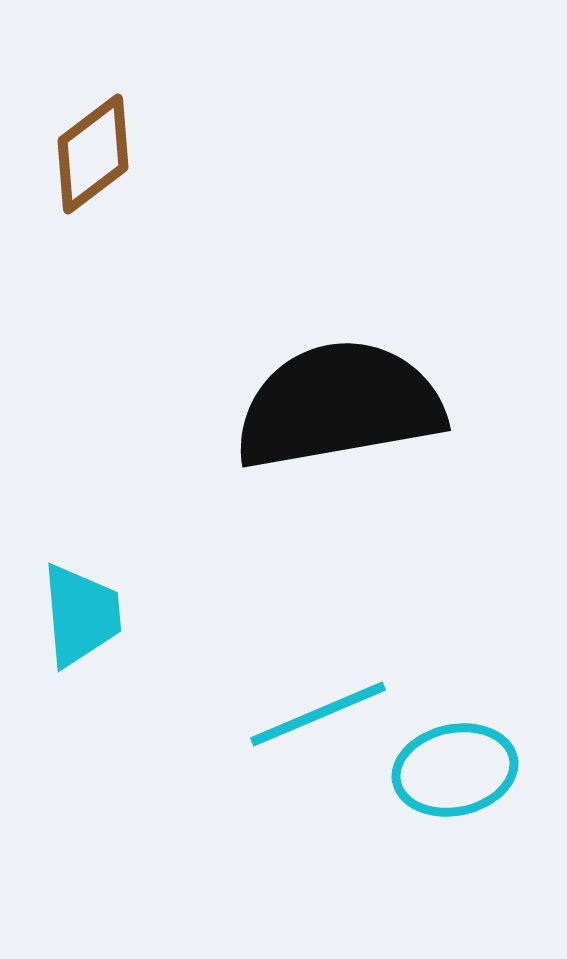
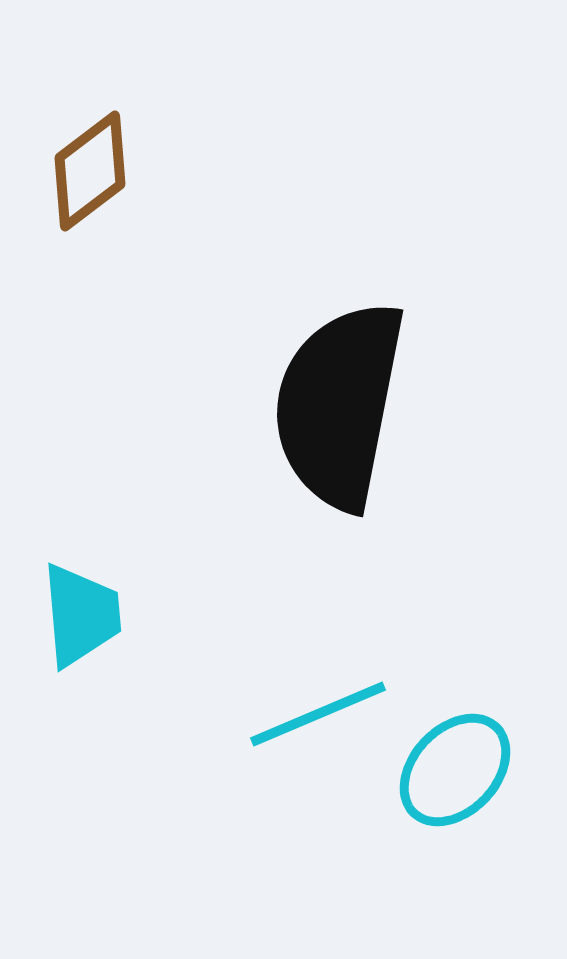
brown diamond: moved 3 px left, 17 px down
black semicircle: rotated 69 degrees counterclockwise
cyan ellipse: rotated 35 degrees counterclockwise
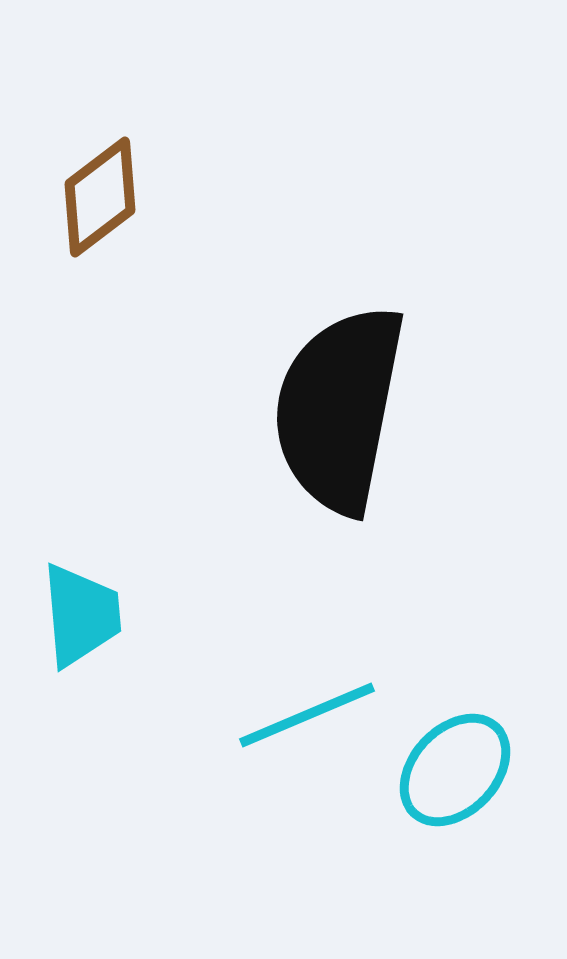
brown diamond: moved 10 px right, 26 px down
black semicircle: moved 4 px down
cyan line: moved 11 px left, 1 px down
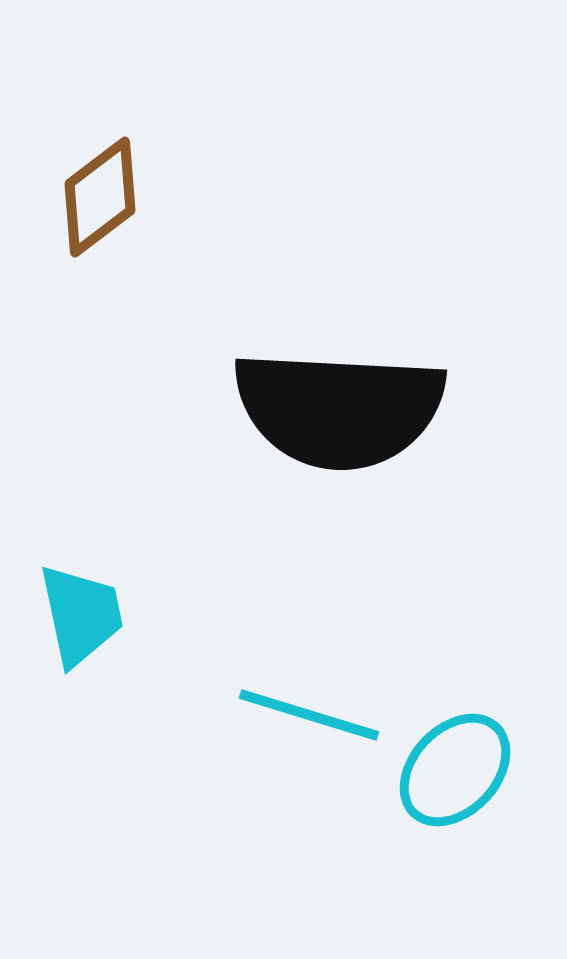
black semicircle: rotated 98 degrees counterclockwise
cyan trapezoid: rotated 7 degrees counterclockwise
cyan line: moved 2 px right; rotated 40 degrees clockwise
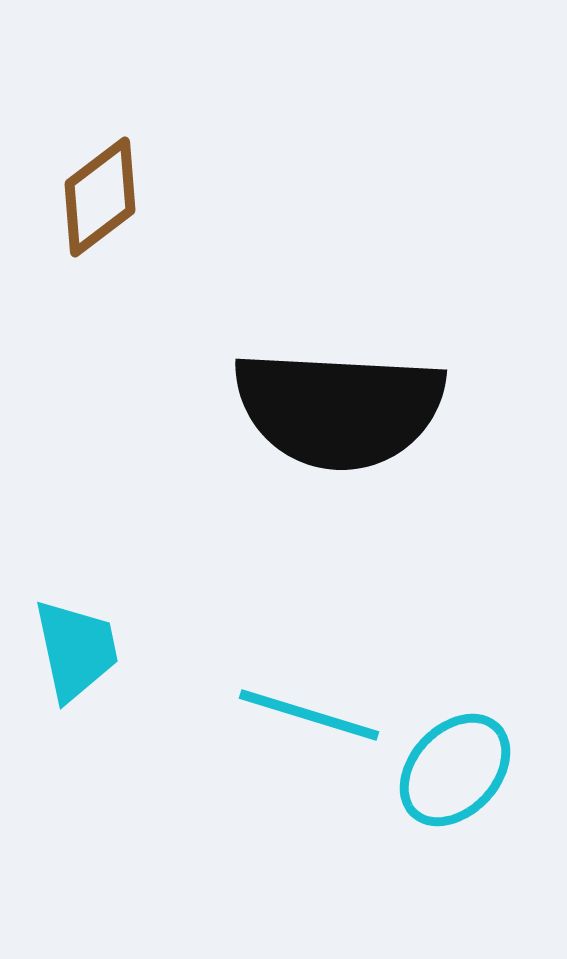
cyan trapezoid: moved 5 px left, 35 px down
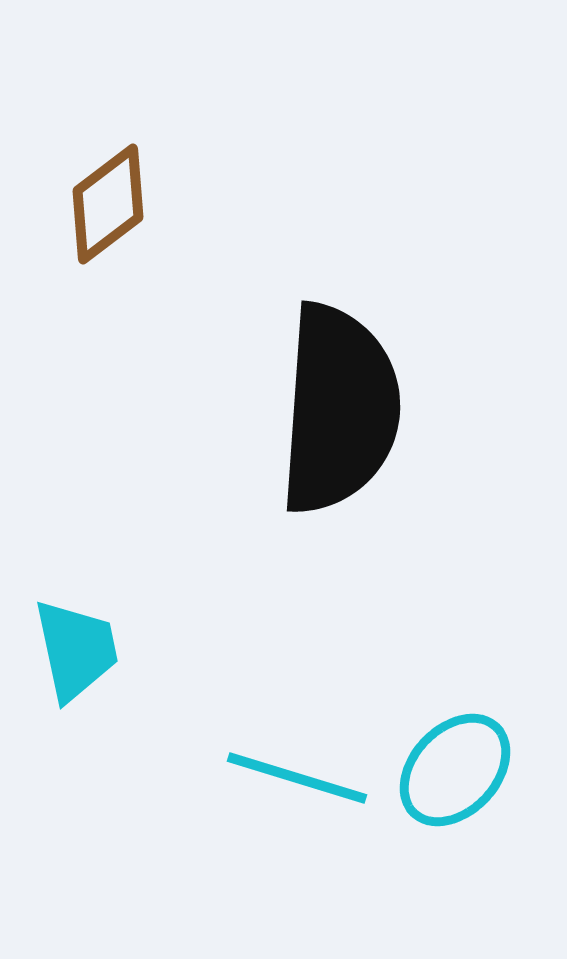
brown diamond: moved 8 px right, 7 px down
black semicircle: rotated 89 degrees counterclockwise
cyan line: moved 12 px left, 63 px down
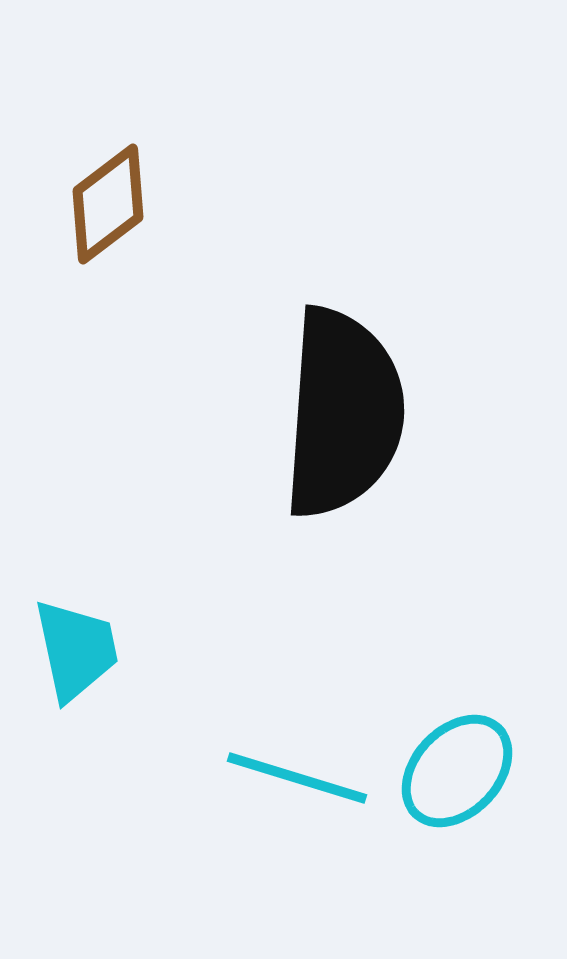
black semicircle: moved 4 px right, 4 px down
cyan ellipse: moved 2 px right, 1 px down
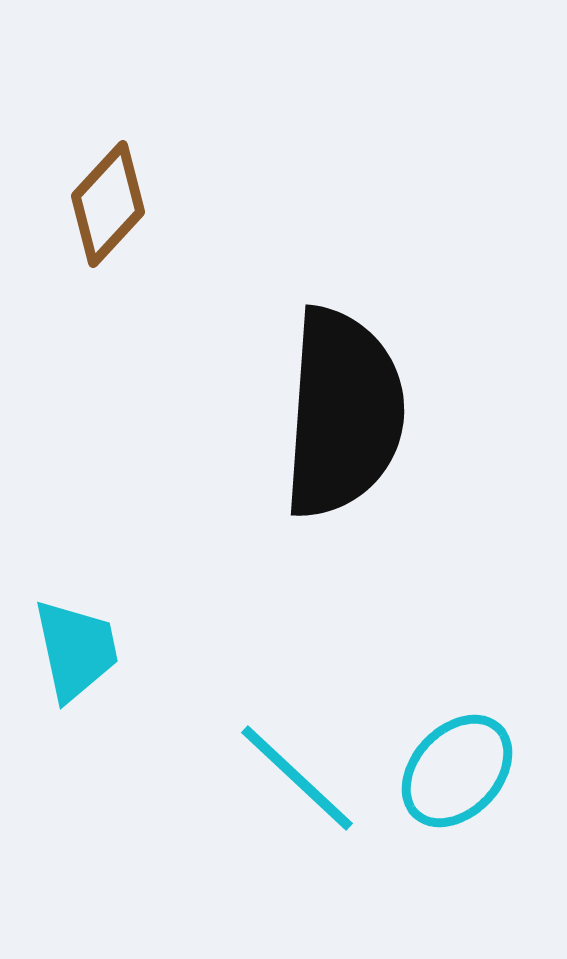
brown diamond: rotated 10 degrees counterclockwise
cyan line: rotated 26 degrees clockwise
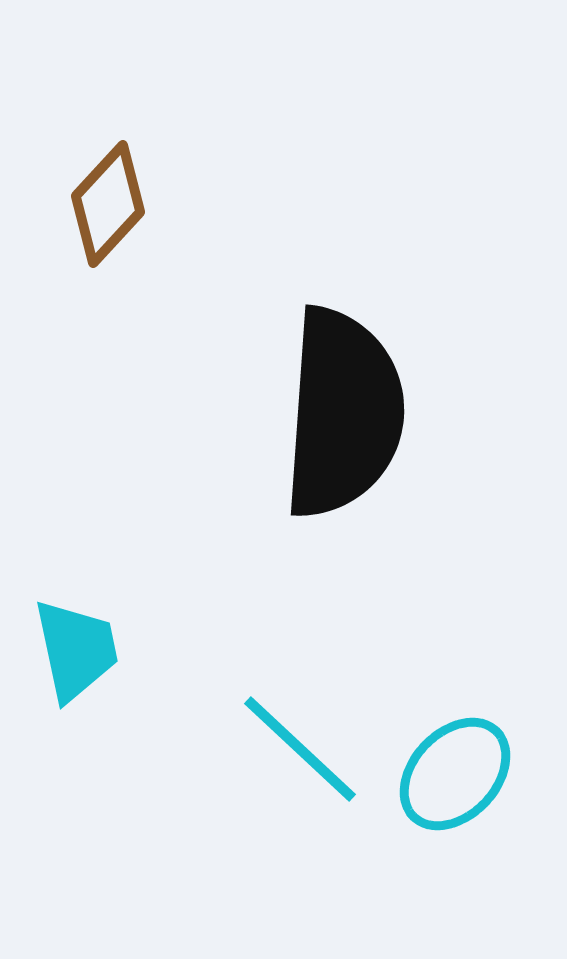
cyan ellipse: moved 2 px left, 3 px down
cyan line: moved 3 px right, 29 px up
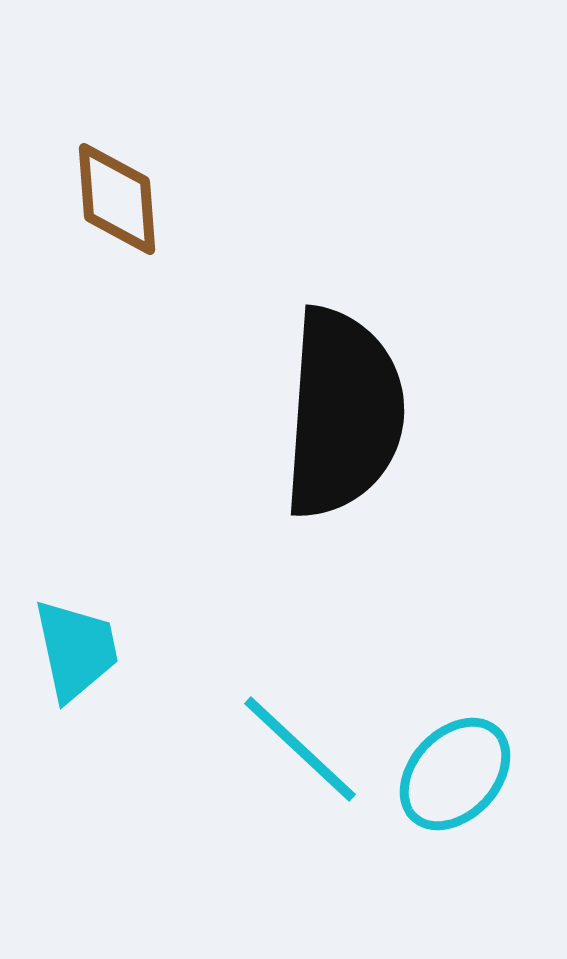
brown diamond: moved 9 px right, 5 px up; rotated 47 degrees counterclockwise
